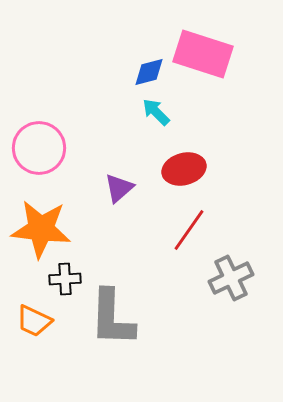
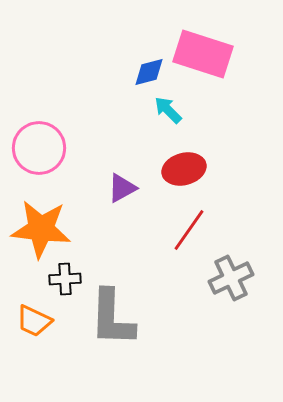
cyan arrow: moved 12 px right, 2 px up
purple triangle: moved 3 px right; rotated 12 degrees clockwise
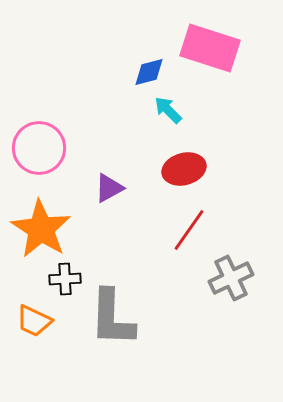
pink rectangle: moved 7 px right, 6 px up
purple triangle: moved 13 px left
orange star: rotated 26 degrees clockwise
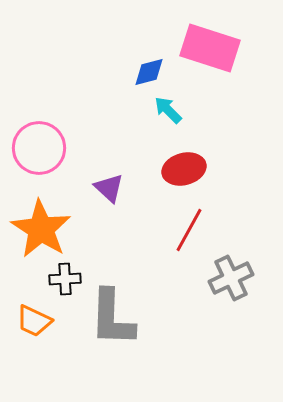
purple triangle: rotated 48 degrees counterclockwise
red line: rotated 6 degrees counterclockwise
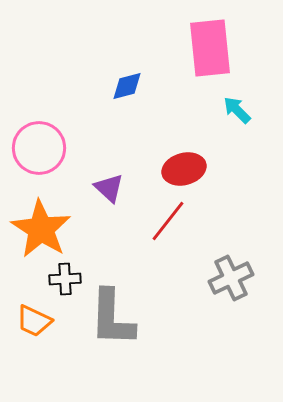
pink rectangle: rotated 66 degrees clockwise
blue diamond: moved 22 px left, 14 px down
cyan arrow: moved 69 px right
red line: moved 21 px left, 9 px up; rotated 9 degrees clockwise
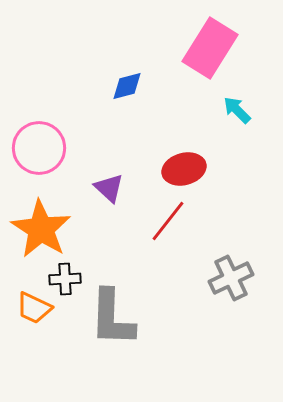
pink rectangle: rotated 38 degrees clockwise
orange trapezoid: moved 13 px up
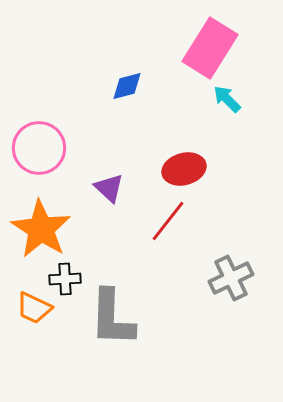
cyan arrow: moved 10 px left, 11 px up
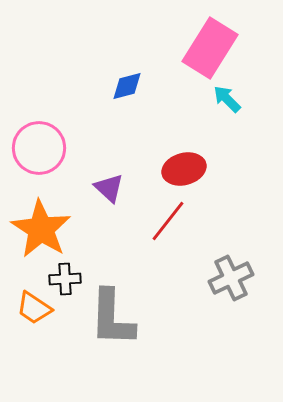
orange trapezoid: rotated 9 degrees clockwise
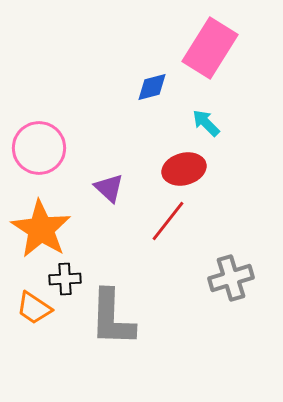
blue diamond: moved 25 px right, 1 px down
cyan arrow: moved 21 px left, 24 px down
gray cross: rotated 9 degrees clockwise
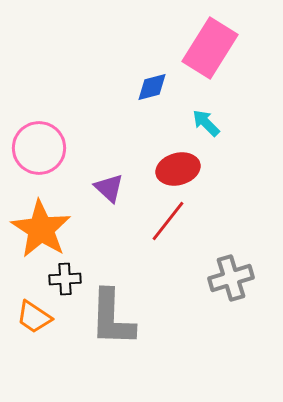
red ellipse: moved 6 px left
orange trapezoid: moved 9 px down
